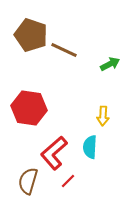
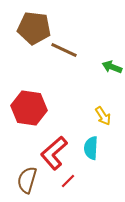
brown pentagon: moved 3 px right, 7 px up; rotated 12 degrees counterclockwise
green arrow: moved 2 px right, 3 px down; rotated 132 degrees counterclockwise
yellow arrow: rotated 36 degrees counterclockwise
cyan semicircle: moved 1 px right, 1 px down
brown semicircle: moved 1 px left, 1 px up
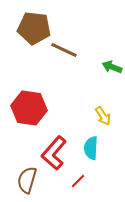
red L-shape: rotated 8 degrees counterclockwise
red line: moved 10 px right
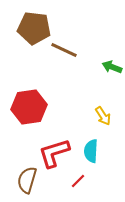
red hexagon: moved 1 px up; rotated 16 degrees counterclockwise
cyan semicircle: moved 3 px down
red L-shape: rotated 32 degrees clockwise
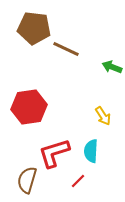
brown line: moved 2 px right, 1 px up
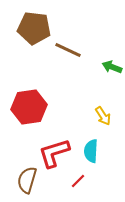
brown line: moved 2 px right, 1 px down
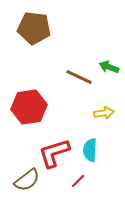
brown line: moved 11 px right, 27 px down
green arrow: moved 3 px left
yellow arrow: moved 1 px right, 3 px up; rotated 66 degrees counterclockwise
cyan semicircle: moved 1 px left, 1 px up
brown semicircle: rotated 144 degrees counterclockwise
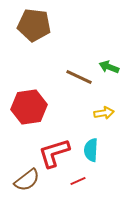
brown pentagon: moved 3 px up
cyan semicircle: moved 1 px right
red line: rotated 21 degrees clockwise
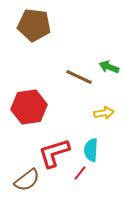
red line: moved 2 px right, 8 px up; rotated 28 degrees counterclockwise
